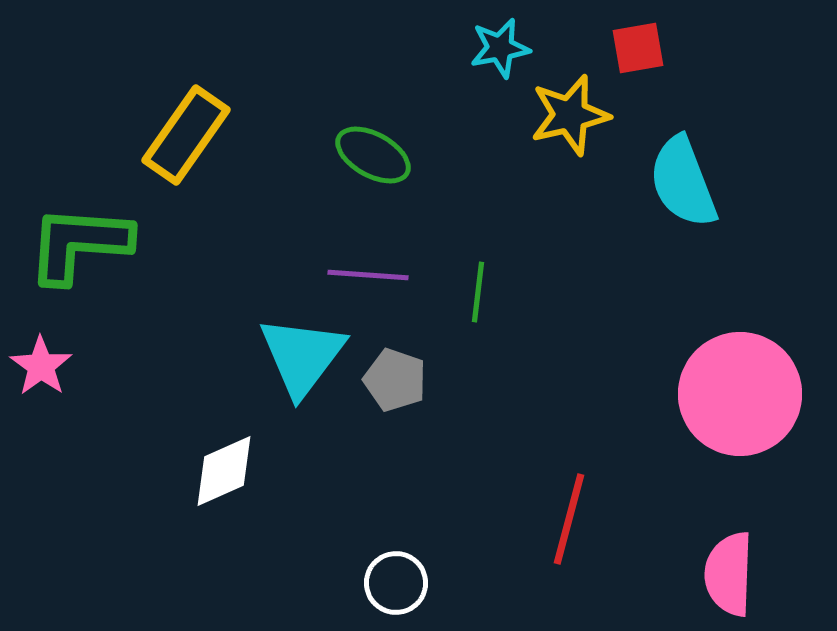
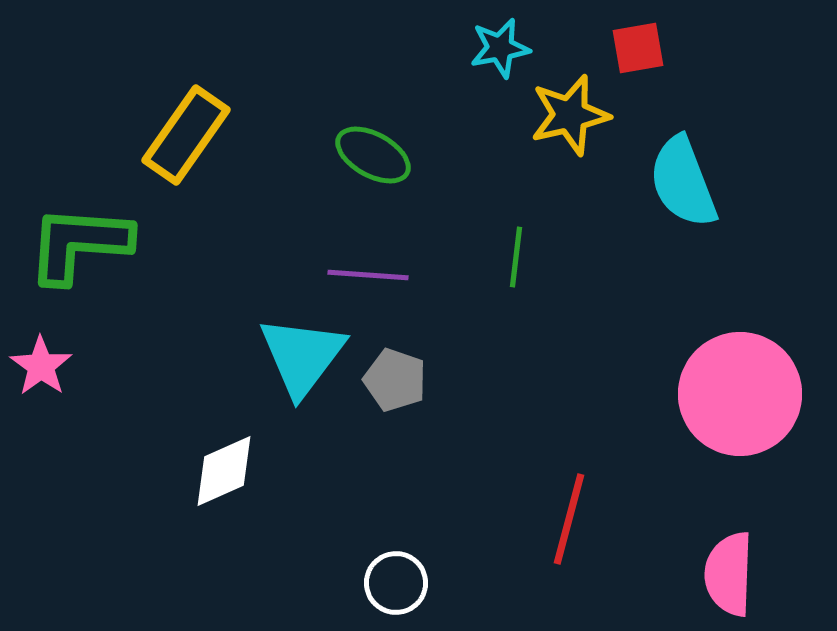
green line: moved 38 px right, 35 px up
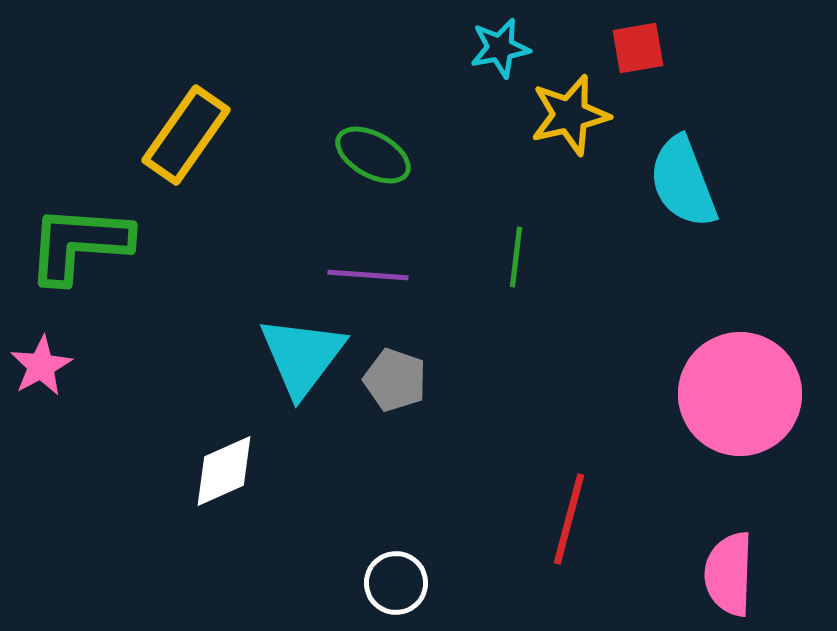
pink star: rotated 8 degrees clockwise
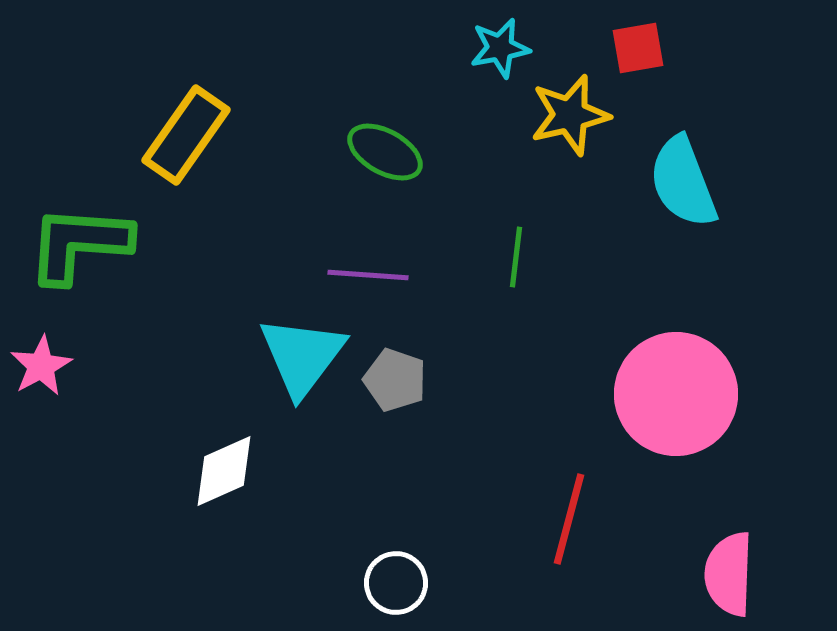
green ellipse: moved 12 px right, 3 px up
pink circle: moved 64 px left
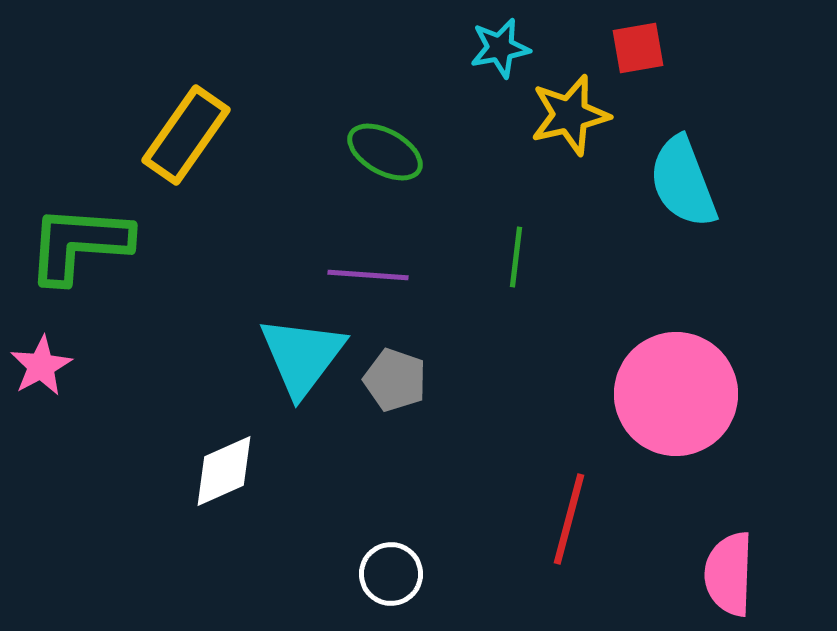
white circle: moved 5 px left, 9 px up
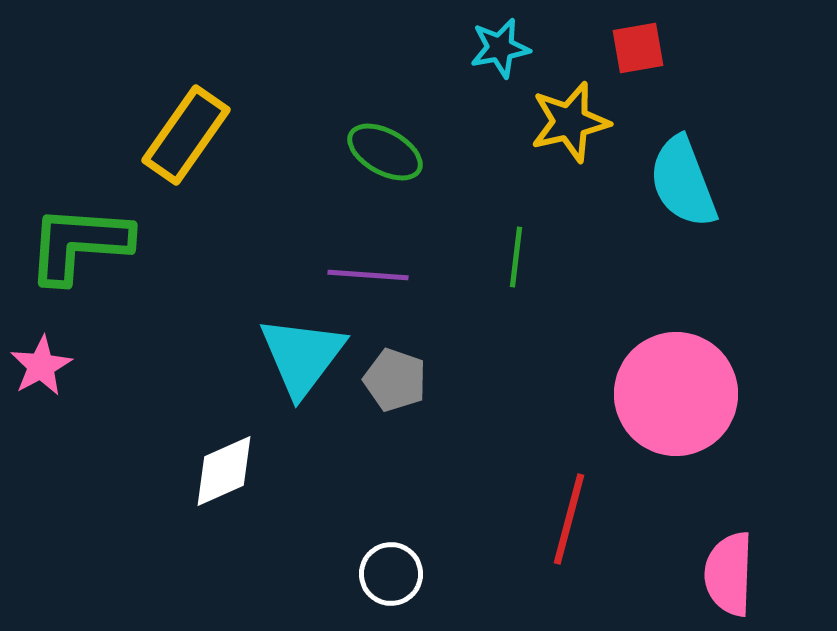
yellow star: moved 7 px down
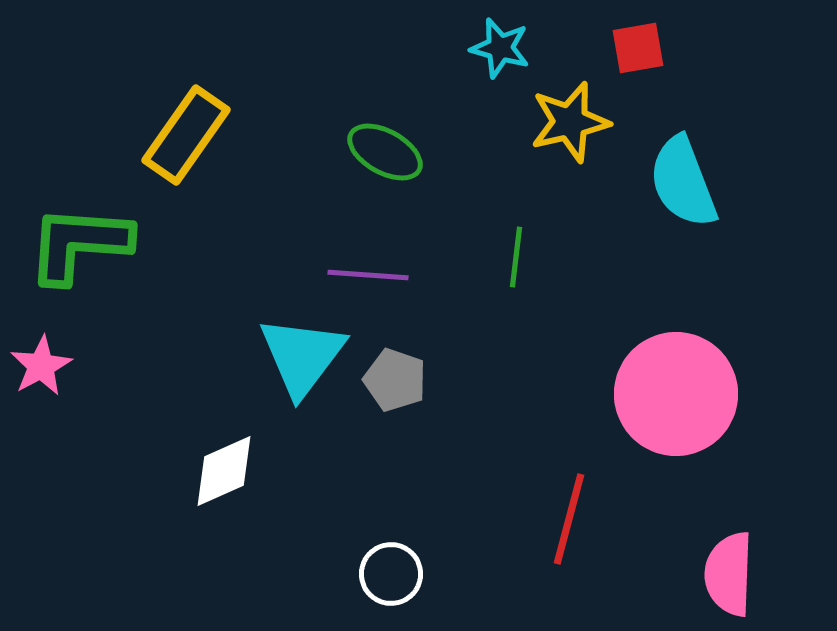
cyan star: rotated 26 degrees clockwise
